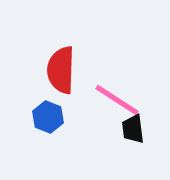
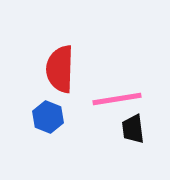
red semicircle: moved 1 px left, 1 px up
pink line: moved 1 px up; rotated 42 degrees counterclockwise
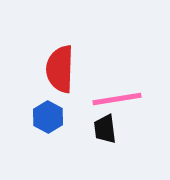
blue hexagon: rotated 8 degrees clockwise
black trapezoid: moved 28 px left
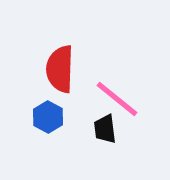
pink line: rotated 48 degrees clockwise
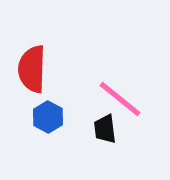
red semicircle: moved 28 px left
pink line: moved 3 px right
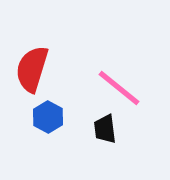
red semicircle: rotated 15 degrees clockwise
pink line: moved 1 px left, 11 px up
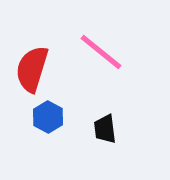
pink line: moved 18 px left, 36 px up
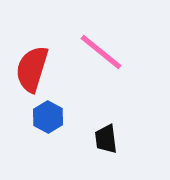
black trapezoid: moved 1 px right, 10 px down
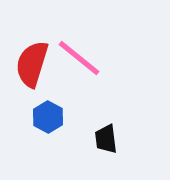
pink line: moved 22 px left, 6 px down
red semicircle: moved 5 px up
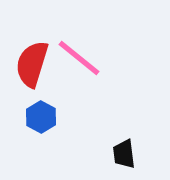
blue hexagon: moved 7 px left
black trapezoid: moved 18 px right, 15 px down
